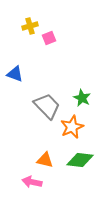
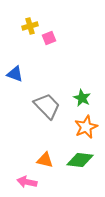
orange star: moved 14 px right
pink arrow: moved 5 px left
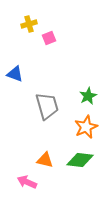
yellow cross: moved 1 px left, 2 px up
green star: moved 6 px right, 2 px up; rotated 18 degrees clockwise
gray trapezoid: rotated 28 degrees clockwise
pink arrow: rotated 12 degrees clockwise
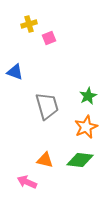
blue triangle: moved 2 px up
